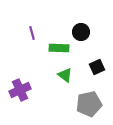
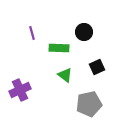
black circle: moved 3 px right
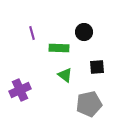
black square: rotated 21 degrees clockwise
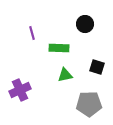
black circle: moved 1 px right, 8 px up
black square: rotated 21 degrees clockwise
green triangle: rotated 49 degrees counterclockwise
gray pentagon: rotated 10 degrees clockwise
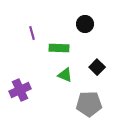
black square: rotated 28 degrees clockwise
green triangle: rotated 35 degrees clockwise
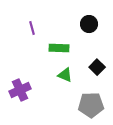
black circle: moved 4 px right
purple line: moved 5 px up
gray pentagon: moved 2 px right, 1 px down
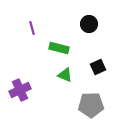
green rectangle: rotated 12 degrees clockwise
black square: moved 1 px right; rotated 21 degrees clockwise
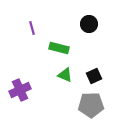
black square: moved 4 px left, 9 px down
